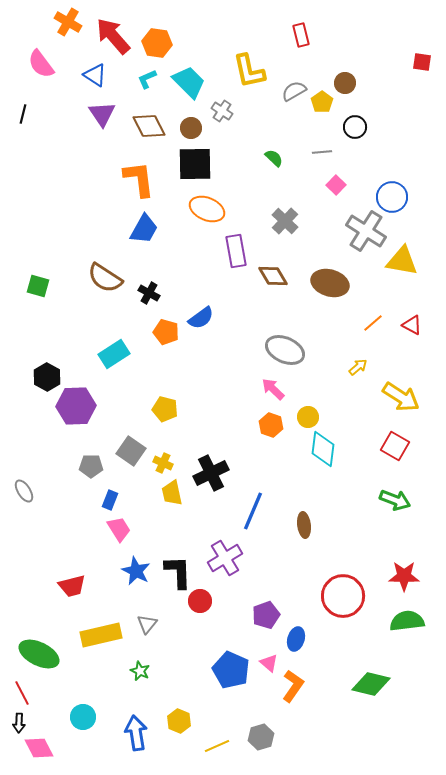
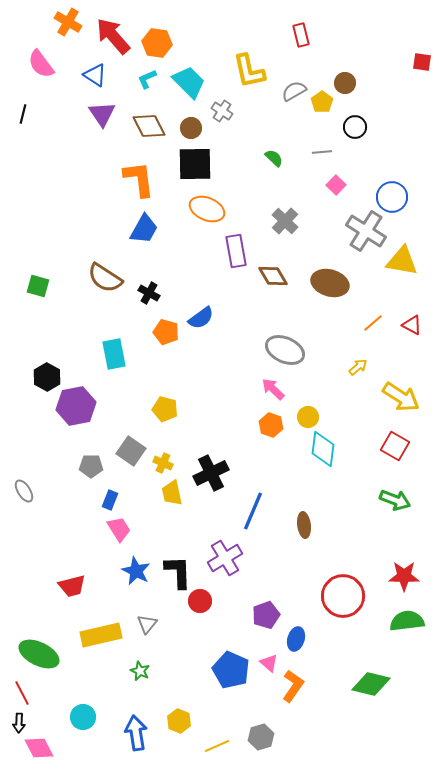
cyan rectangle at (114, 354): rotated 68 degrees counterclockwise
purple hexagon at (76, 406): rotated 9 degrees counterclockwise
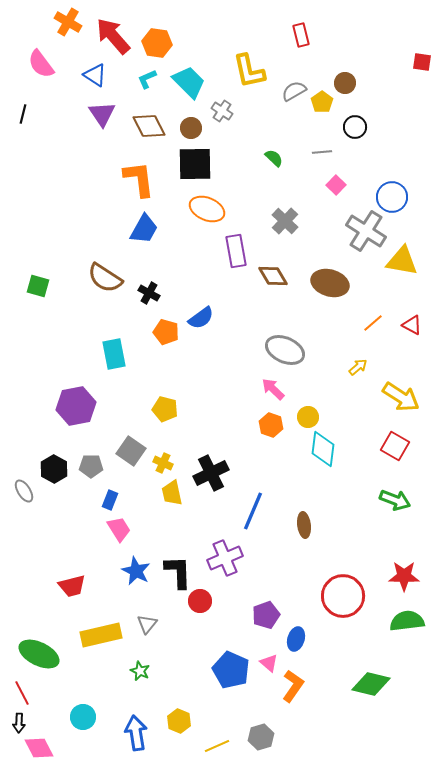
black hexagon at (47, 377): moved 7 px right, 92 px down
purple cross at (225, 558): rotated 8 degrees clockwise
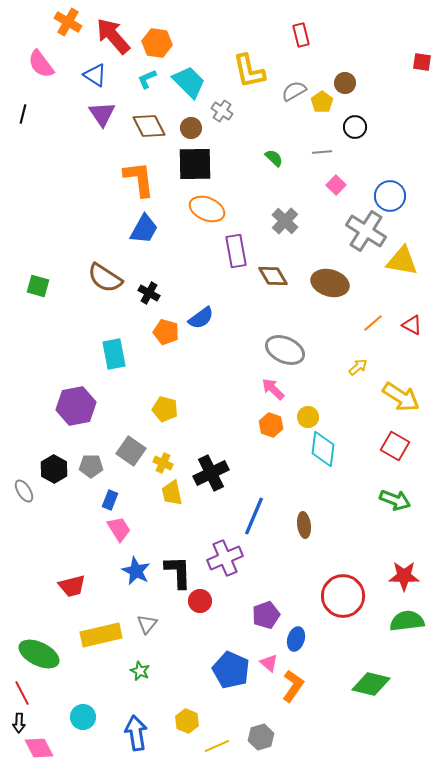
blue circle at (392, 197): moved 2 px left, 1 px up
blue line at (253, 511): moved 1 px right, 5 px down
yellow hexagon at (179, 721): moved 8 px right
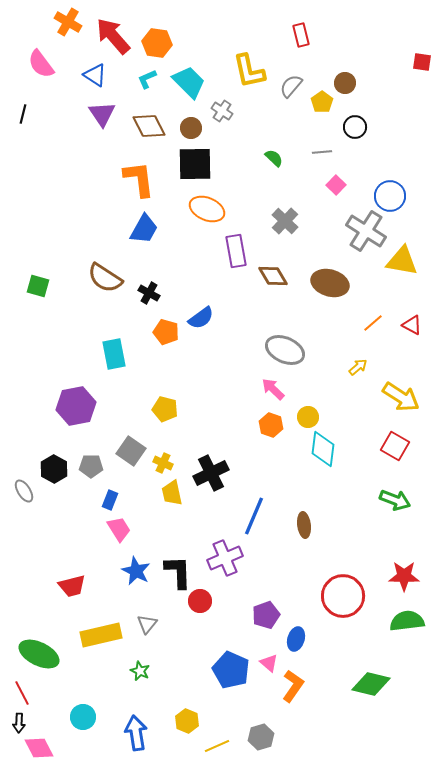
gray semicircle at (294, 91): moved 3 px left, 5 px up; rotated 20 degrees counterclockwise
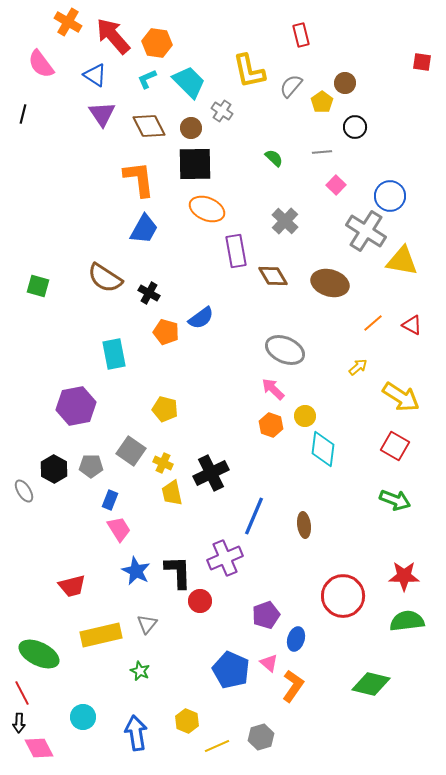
yellow circle at (308, 417): moved 3 px left, 1 px up
